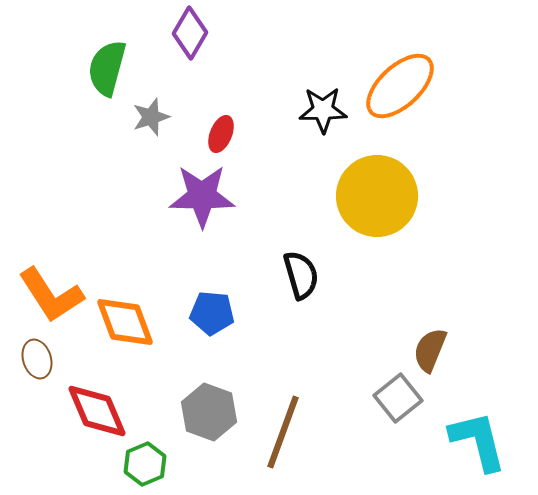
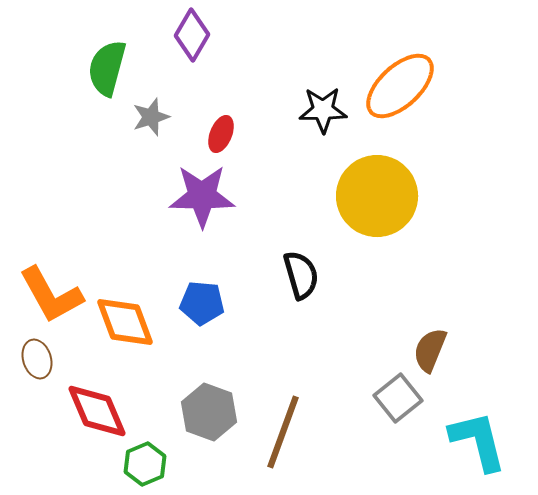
purple diamond: moved 2 px right, 2 px down
orange L-shape: rotated 4 degrees clockwise
blue pentagon: moved 10 px left, 10 px up
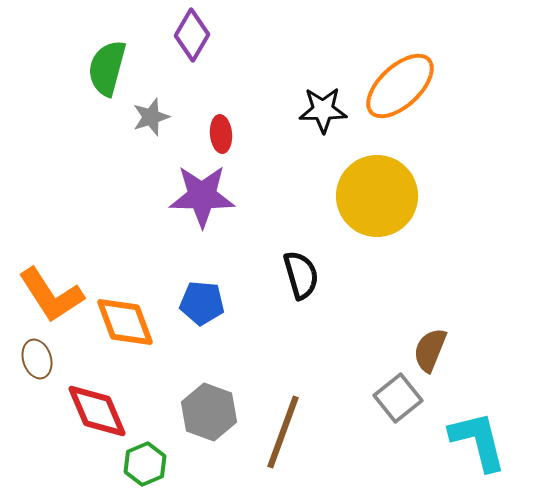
red ellipse: rotated 27 degrees counterclockwise
orange L-shape: rotated 4 degrees counterclockwise
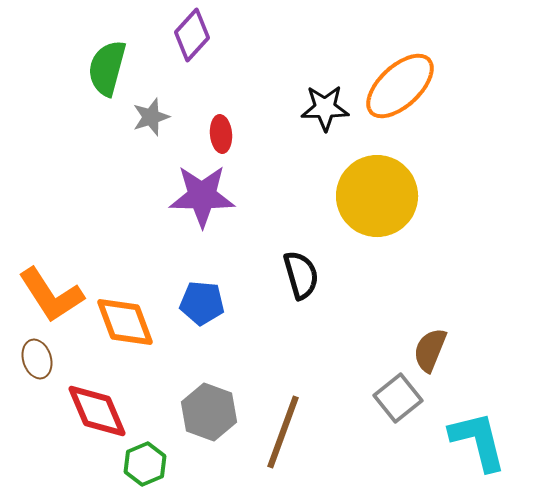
purple diamond: rotated 12 degrees clockwise
black star: moved 2 px right, 2 px up
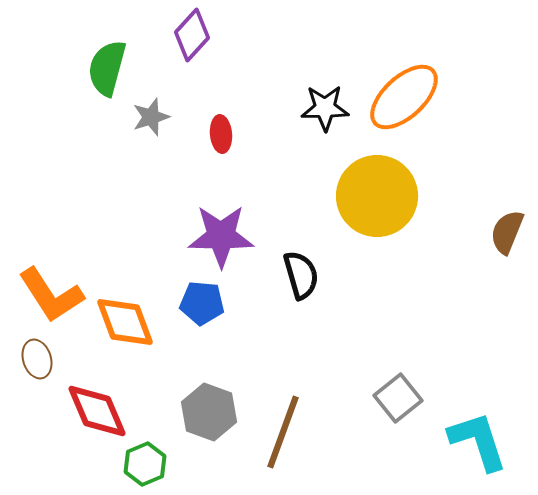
orange ellipse: moved 4 px right, 11 px down
purple star: moved 19 px right, 40 px down
brown semicircle: moved 77 px right, 118 px up
cyan L-shape: rotated 4 degrees counterclockwise
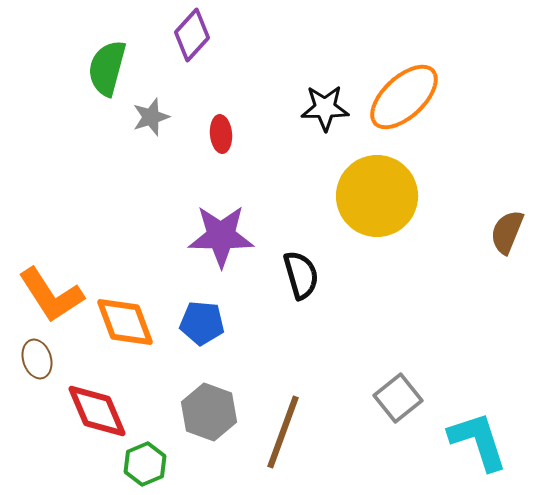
blue pentagon: moved 20 px down
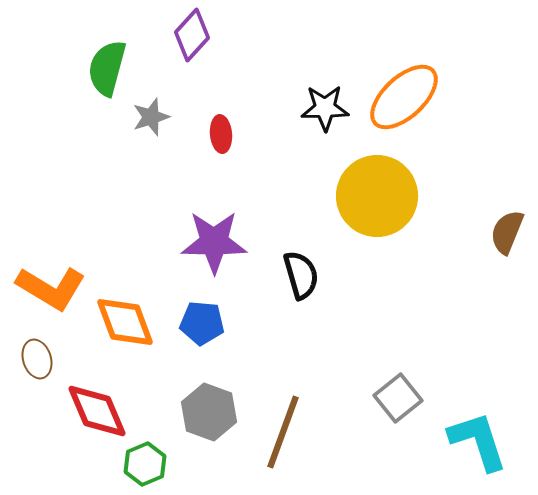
purple star: moved 7 px left, 6 px down
orange L-shape: moved 7 px up; rotated 26 degrees counterclockwise
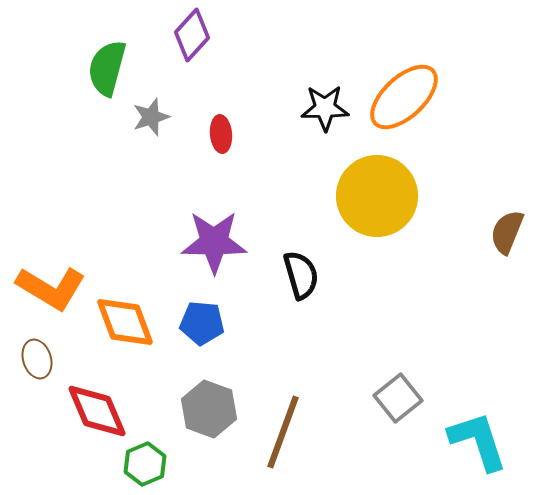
gray hexagon: moved 3 px up
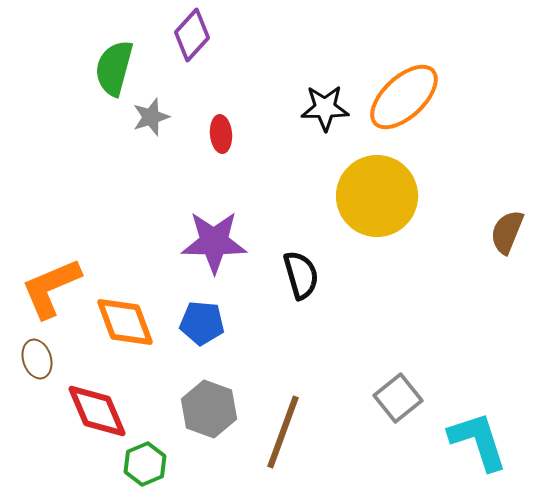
green semicircle: moved 7 px right
orange L-shape: rotated 126 degrees clockwise
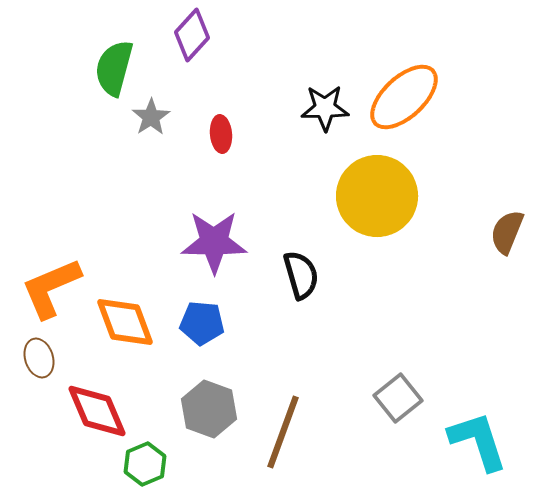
gray star: rotated 15 degrees counterclockwise
brown ellipse: moved 2 px right, 1 px up
